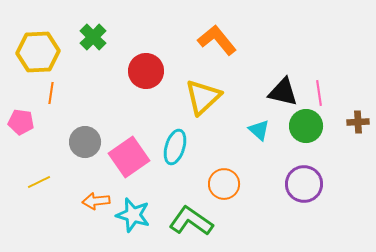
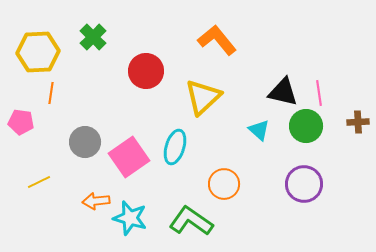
cyan star: moved 3 px left, 3 px down
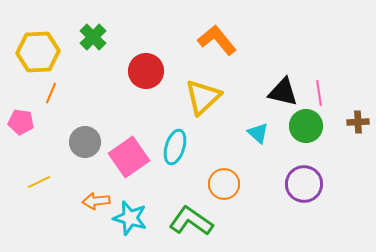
orange line: rotated 15 degrees clockwise
cyan triangle: moved 1 px left, 3 px down
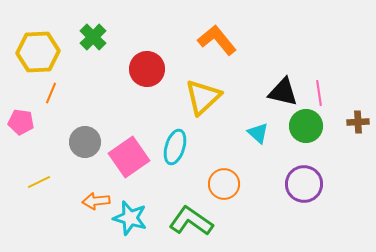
red circle: moved 1 px right, 2 px up
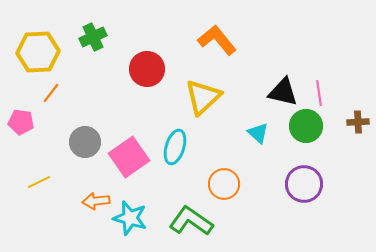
green cross: rotated 20 degrees clockwise
orange line: rotated 15 degrees clockwise
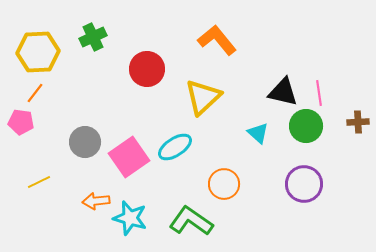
orange line: moved 16 px left
cyan ellipse: rotated 40 degrees clockwise
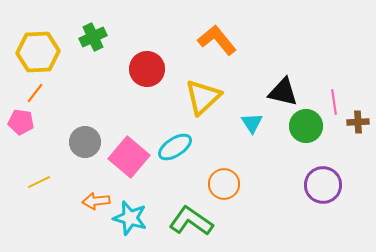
pink line: moved 15 px right, 9 px down
cyan triangle: moved 6 px left, 10 px up; rotated 15 degrees clockwise
pink square: rotated 15 degrees counterclockwise
purple circle: moved 19 px right, 1 px down
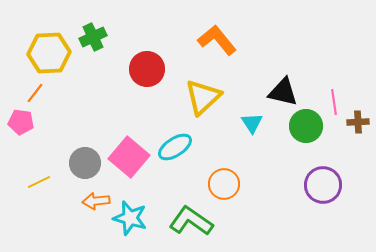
yellow hexagon: moved 11 px right, 1 px down
gray circle: moved 21 px down
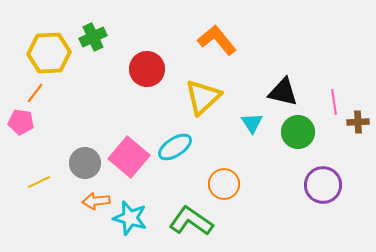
green circle: moved 8 px left, 6 px down
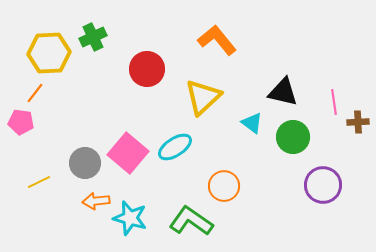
cyan triangle: rotated 20 degrees counterclockwise
green circle: moved 5 px left, 5 px down
pink square: moved 1 px left, 4 px up
orange circle: moved 2 px down
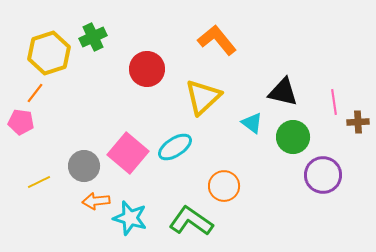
yellow hexagon: rotated 15 degrees counterclockwise
gray circle: moved 1 px left, 3 px down
purple circle: moved 10 px up
